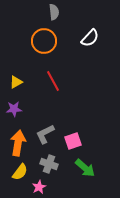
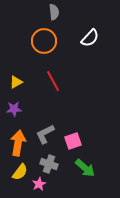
pink star: moved 3 px up
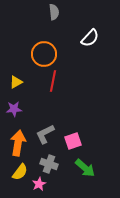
orange circle: moved 13 px down
red line: rotated 40 degrees clockwise
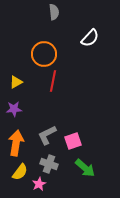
gray L-shape: moved 2 px right, 1 px down
orange arrow: moved 2 px left
